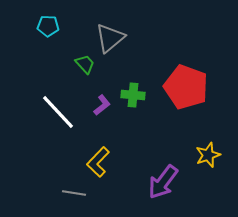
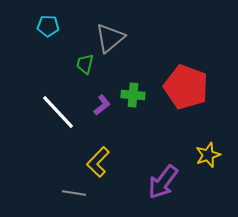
green trapezoid: rotated 125 degrees counterclockwise
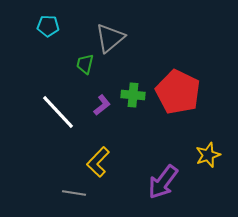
red pentagon: moved 8 px left, 5 px down; rotated 6 degrees clockwise
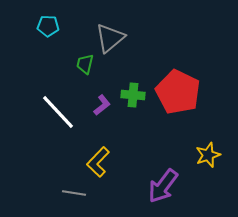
purple arrow: moved 4 px down
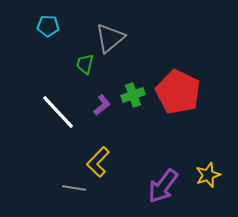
green cross: rotated 25 degrees counterclockwise
yellow star: moved 20 px down
gray line: moved 5 px up
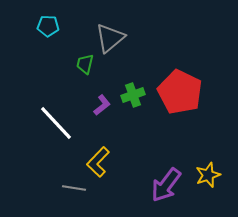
red pentagon: moved 2 px right
white line: moved 2 px left, 11 px down
purple arrow: moved 3 px right, 1 px up
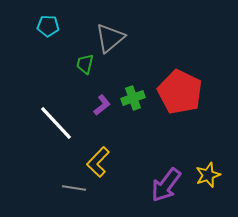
green cross: moved 3 px down
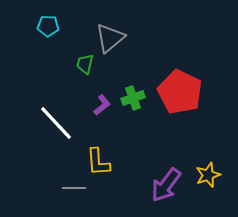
yellow L-shape: rotated 48 degrees counterclockwise
gray line: rotated 10 degrees counterclockwise
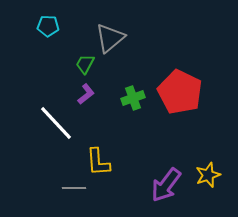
green trapezoid: rotated 15 degrees clockwise
purple L-shape: moved 16 px left, 11 px up
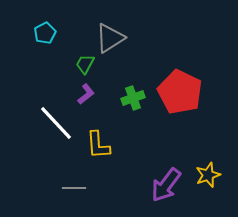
cyan pentagon: moved 3 px left, 7 px down; rotated 30 degrees counterclockwise
gray triangle: rotated 8 degrees clockwise
yellow L-shape: moved 17 px up
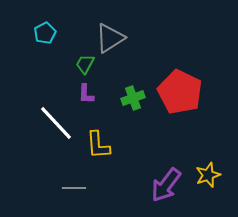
purple L-shape: rotated 130 degrees clockwise
